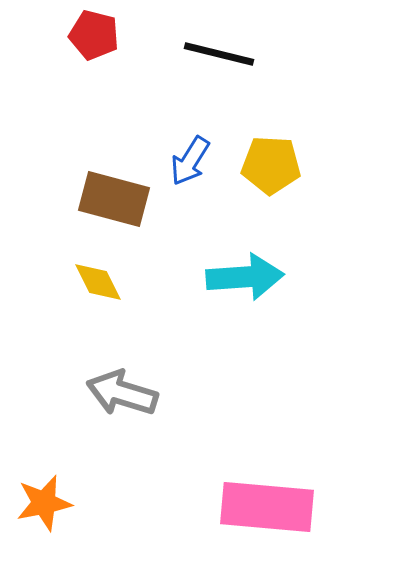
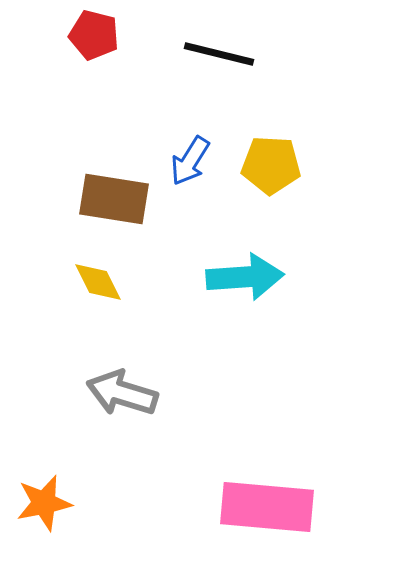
brown rectangle: rotated 6 degrees counterclockwise
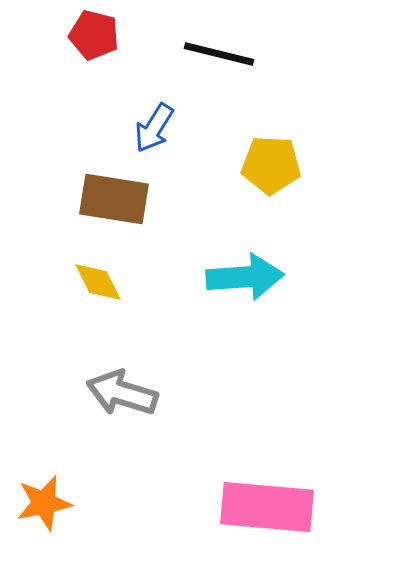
blue arrow: moved 36 px left, 33 px up
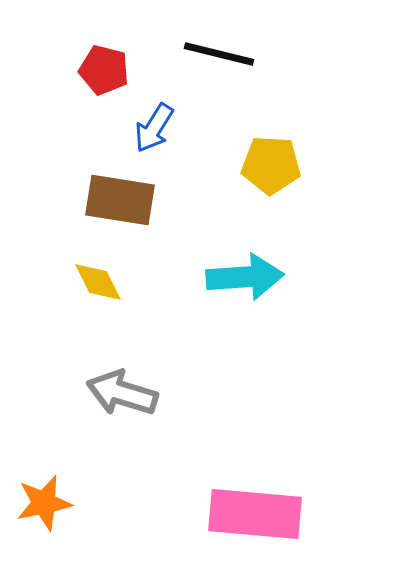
red pentagon: moved 10 px right, 35 px down
brown rectangle: moved 6 px right, 1 px down
pink rectangle: moved 12 px left, 7 px down
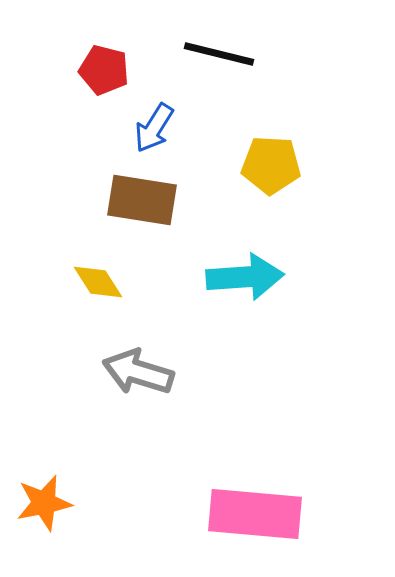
brown rectangle: moved 22 px right
yellow diamond: rotated 6 degrees counterclockwise
gray arrow: moved 16 px right, 21 px up
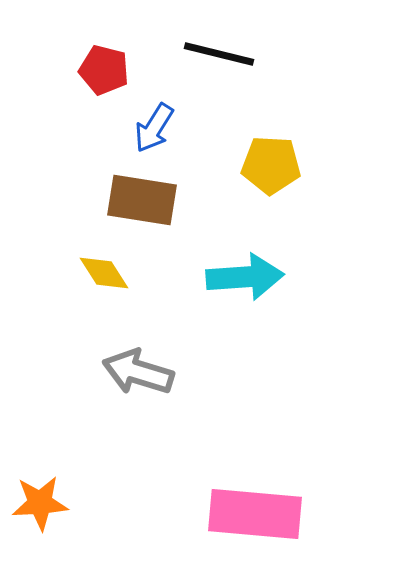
yellow diamond: moved 6 px right, 9 px up
orange star: moved 4 px left; rotated 8 degrees clockwise
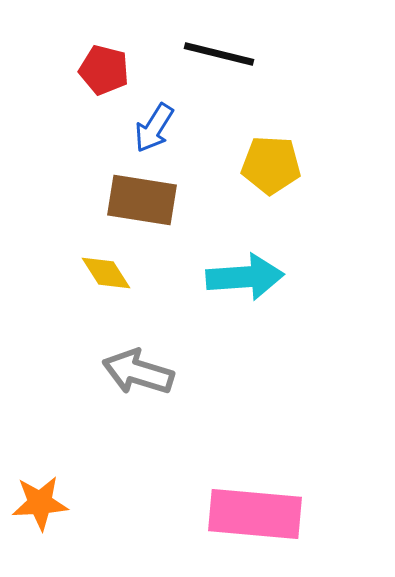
yellow diamond: moved 2 px right
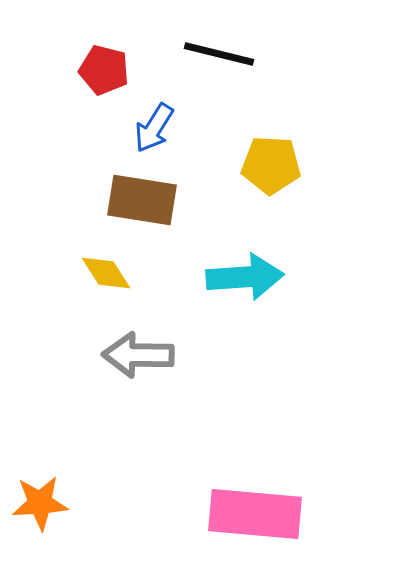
gray arrow: moved 17 px up; rotated 16 degrees counterclockwise
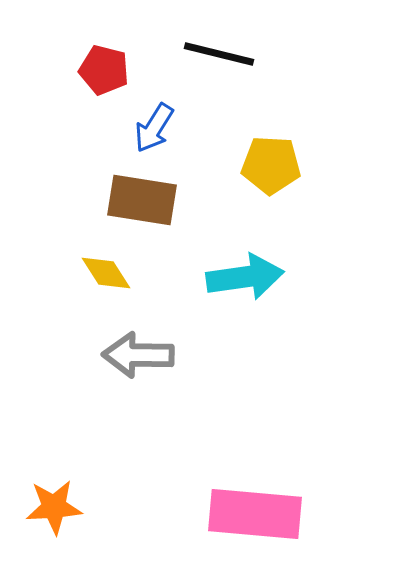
cyan arrow: rotated 4 degrees counterclockwise
orange star: moved 14 px right, 4 px down
